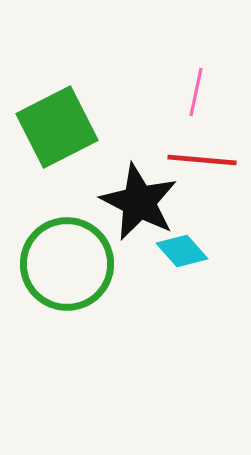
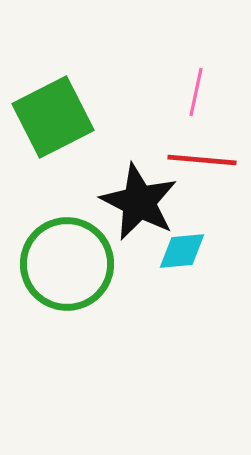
green square: moved 4 px left, 10 px up
cyan diamond: rotated 54 degrees counterclockwise
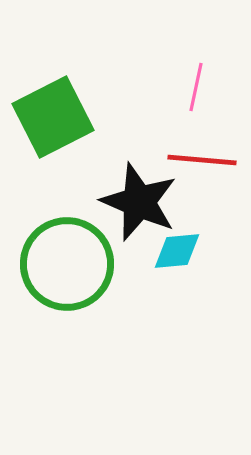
pink line: moved 5 px up
black star: rotated 4 degrees counterclockwise
cyan diamond: moved 5 px left
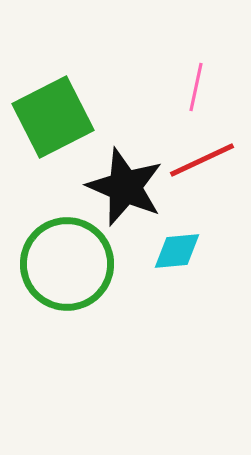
red line: rotated 30 degrees counterclockwise
black star: moved 14 px left, 15 px up
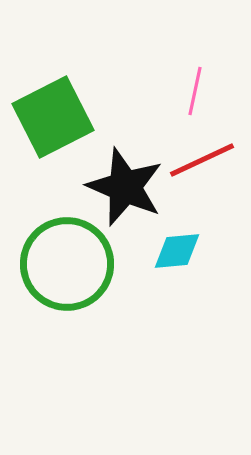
pink line: moved 1 px left, 4 px down
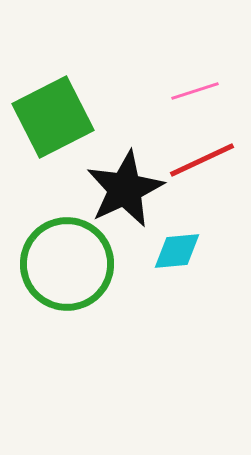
pink line: rotated 60 degrees clockwise
black star: moved 2 px down; rotated 24 degrees clockwise
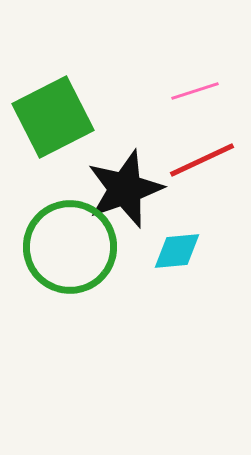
black star: rotated 6 degrees clockwise
green circle: moved 3 px right, 17 px up
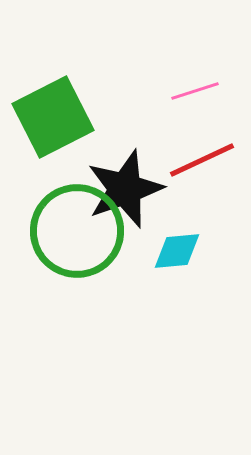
green circle: moved 7 px right, 16 px up
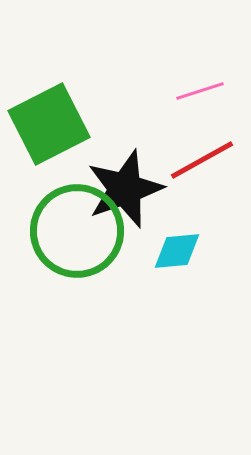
pink line: moved 5 px right
green square: moved 4 px left, 7 px down
red line: rotated 4 degrees counterclockwise
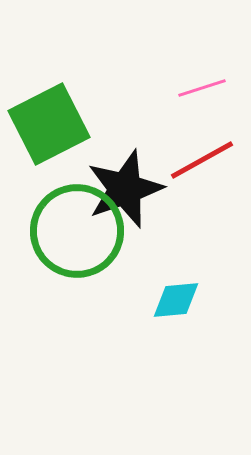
pink line: moved 2 px right, 3 px up
cyan diamond: moved 1 px left, 49 px down
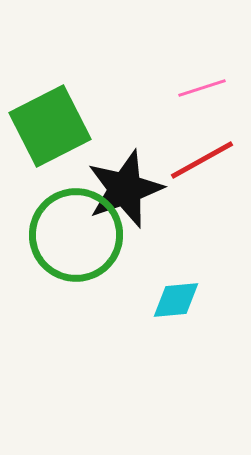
green square: moved 1 px right, 2 px down
green circle: moved 1 px left, 4 px down
